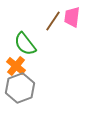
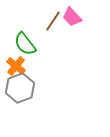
pink trapezoid: rotated 50 degrees counterclockwise
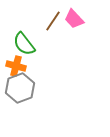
pink trapezoid: moved 2 px right, 2 px down
green semicircle: moved 1 px left
orange cross: rotated 24 degrees counterclockwise
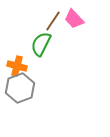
green semicircle: moved 17 px right; rotated 65 degrees clockwise
orange cross: moved 1 px right
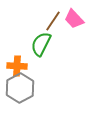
orange cross: rotated 12 degrees counterclockwise
gray hexagon: rotated 8 degrees counterclockwise
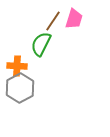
pink trapezoid: rotated 120 degrees counterclockwise
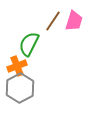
pink trapezoid: moved 2 px down
green semicircle: moved 12 px left
orange cross: rotated 24 degrees counterclockwise
